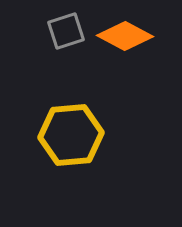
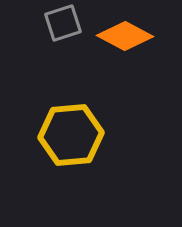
gray square: moved 3 px left, 8 px up
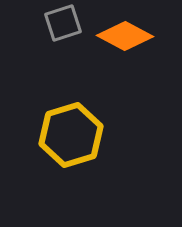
yellow hexagon: rotated 12 degrees counterclockwise
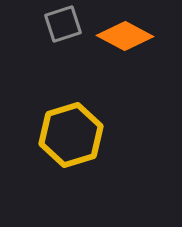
gray square: moved 1 px down
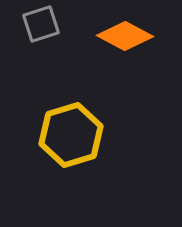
gray square: moved 22 px left
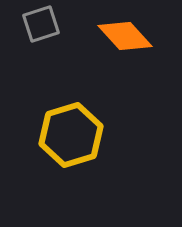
orange diamond: rotated 20 degrees clockwise
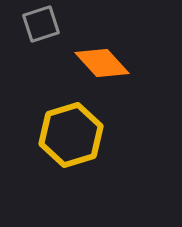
orange diamond: moved 23 px left, 27 px down
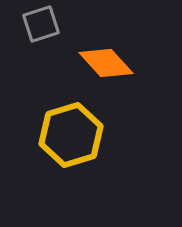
orange diamond: moved 4 px right
